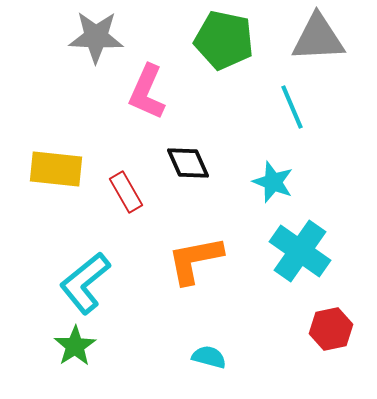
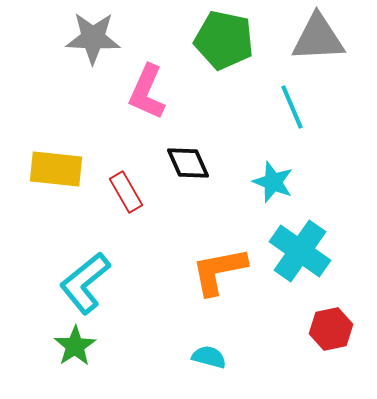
gray star: moved 3 px left, 1 px down
orange L-shape: moved 24 px right, 11 px down
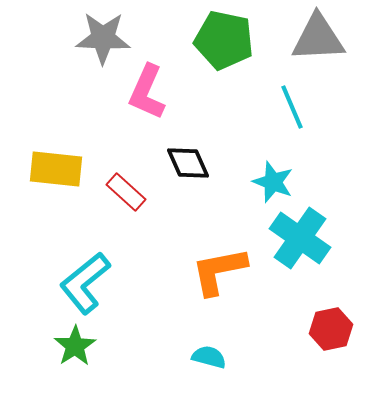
gray star: moved 10 px right
red rectangle: rotated 18 degrees counterclockwise
cyan cross: moved 13 px up
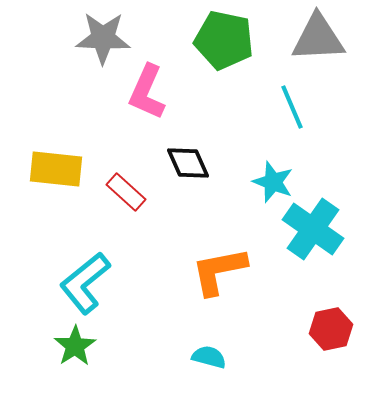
cyan cross: moved 13 px right, 9 px up
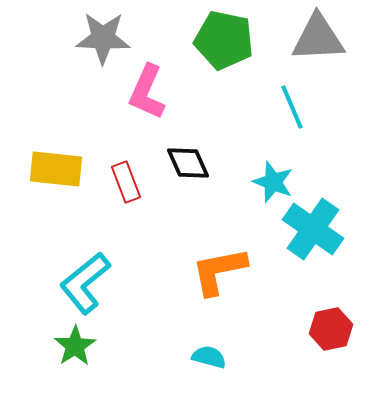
red rectangle: moved 10 px up; rotated 27 degrees clockwise
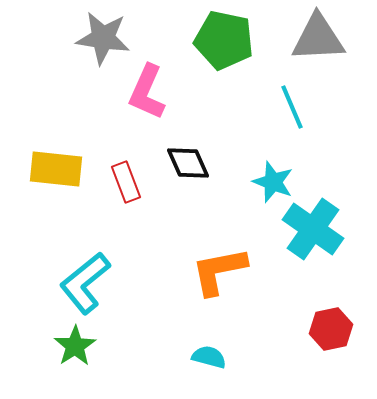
gray star: rotated 6 degrees clockwise
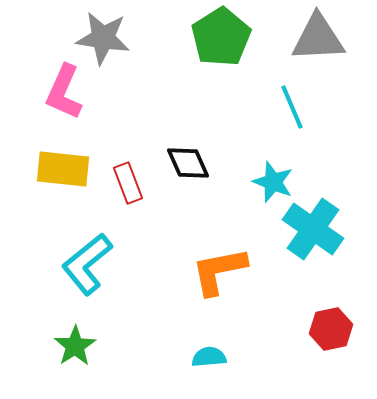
green pentagon: moved 3 px left, 3 px up; rotated 28 degrees clockwise
pink L-shape: moved 83 px left
yellow rectangle: moved 7 px right
red rectangle: moved 2 px right, 1 px down
cyan L-shape: moved 2 px right, 19 px up
cyan semicircle: rotated 20 degrees counterclockwise
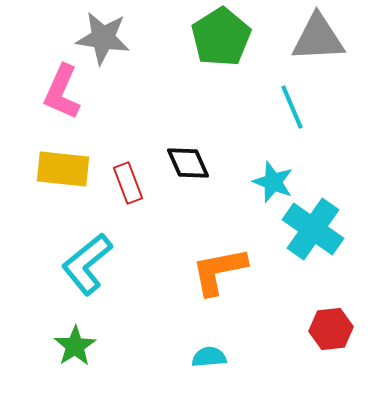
pink L-shape: moved 2 px left
red hexagon: rotated 6 degrees clockwise
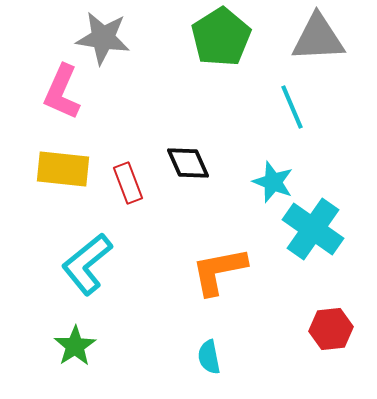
cyan semicircle: rotated 96 degrees counterclockwise
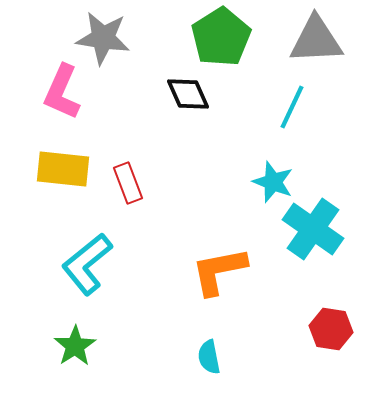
gray triangle: moved 2 px left, 2 px down
cyan line: rotated 48 degrees clockwise
black diamond: moved 69 px up
red hexagon: rotated 15 degrees clockwise
